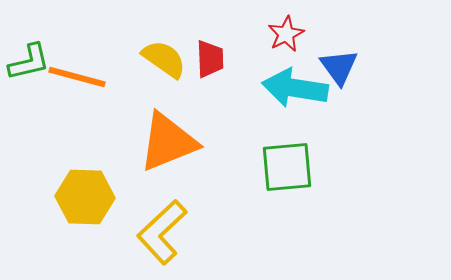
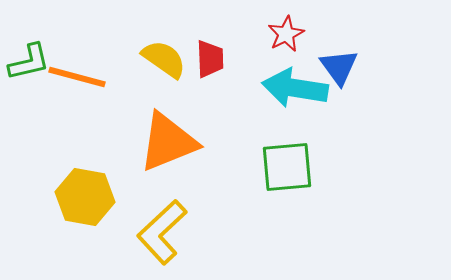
yellow hexagon: rotated 8 degrees clockwise
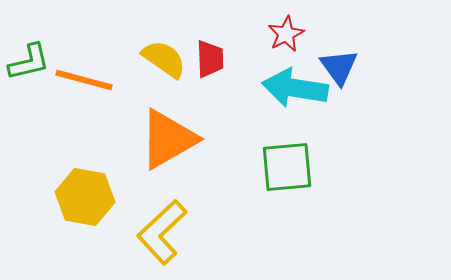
orange line: moved 7 px right, 3 px down
orange triangle: moved 3 px up; rotated 8 degrees counterclockwise
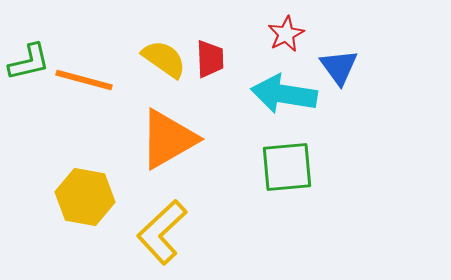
cyan arrow: moved 11 px left, 6 px down
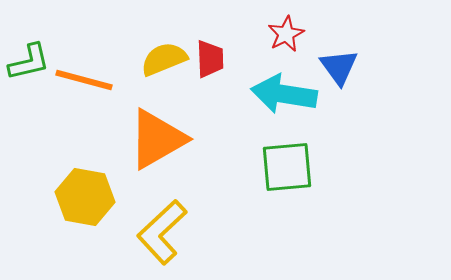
yellow semicircle: rotated 57 degrees counterclockwise
orange triangle: moved 11 px left
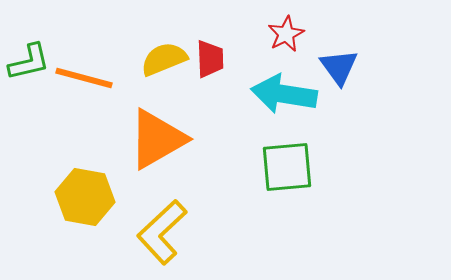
orange line: moved 2 px up
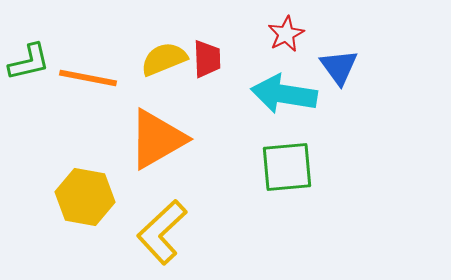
red trapezoid: moved 3 px left
orange line: moved 4 px right; rotated 4 degrees counterclockwise
